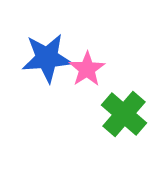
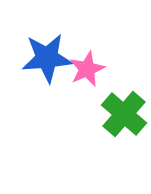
pink star: rotated 9 degrees clockwise
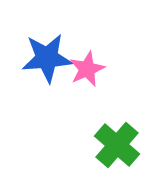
green cross: moved 7 px left, 31 px down
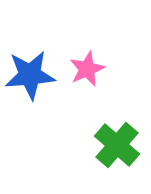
blue star: moved 17 px left, 17 px down
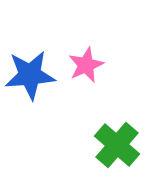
pink star: moved 1 px left, 4 px up
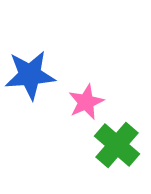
pink star: moved 37 px down
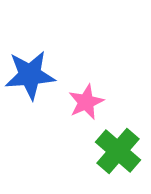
green cross: moved 1 px right, 6 px down
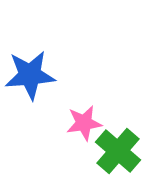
pink star: moved 2 px left, 21 px down; rotated 15 degrees clockwise
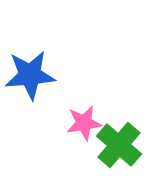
green cross: moved 1 px right, 6 px up
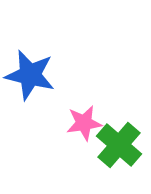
blue star: rotated 18 degrees clockwise
